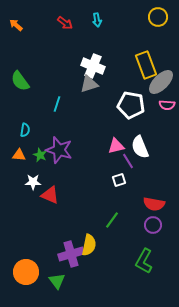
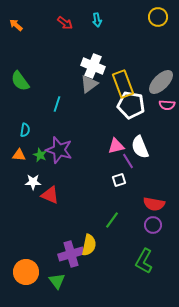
yellow rectangle: moved 23 px left, 19 px down
gray triangle: rotated 18 degrees counterclockwise
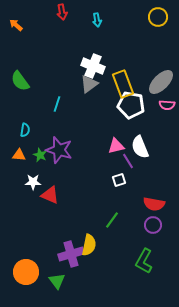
red arrow: moved 3 px left, 11 px up; rotated 42 degrees clockwise
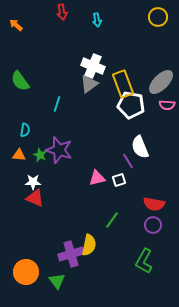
pink triangle: moved 19 px left, 32 px down
red triangle: moved 15 px left, 3 px down
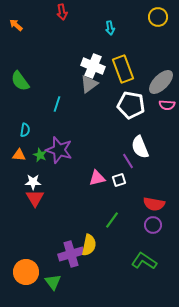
cyan arrow: moved 13 px right, 8 px down
yellow rectangle: moved 15 px up
red triangle: rotated 36 degrees clockwise
green L-shape: rotated 95 degrees clockwise
green triangle: moved 4 px left, 1 px down
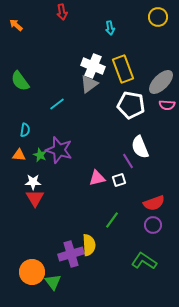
cyan line: rotated 35 degrees clockwise
red semicircle: moved 1 px up; rotated 30 degrees counterclockwise
yellow semicircle: rotated 15 degrees counterclockwise
orange circle: moved 6 px right
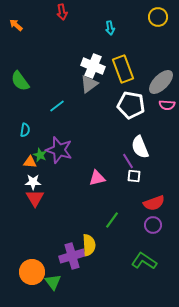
cyan line: moved 2 px down
orange triangle: moved 11 px right, 7 px down
white square: moved 15 px right, 4 px up; rotated 24 degrees clockwise
purple cross: moved 1 px right, 2 px down
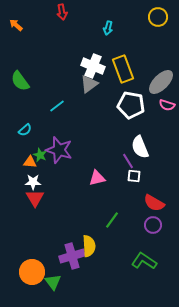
cyan arrow: moved 2 px left; rotated 24 degrees clockwise
pink semicircle: rotated 14 degrees clockwise
cyan semicircle: rotated 40 degrees clockwise
red semicircle: rotated 50 degrees clockwise
yellow semicircle: moved 1 px down
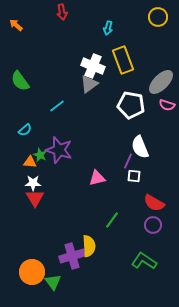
yellow rectangle: moved 9 px up
purple line: rotated 56 degrees clockwise
white star: moved 1 px down
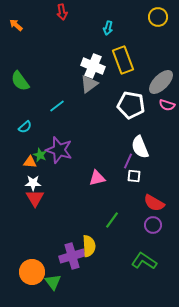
cyan semicircle: moved 3 px up
